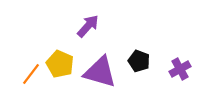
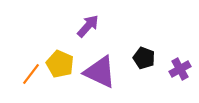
black pentagon: moved 5 px right, 3 px up
purple triangle: rotated 9 degrees clockwise
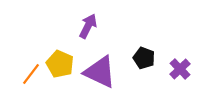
purple arrow: rotated 15 degrees counterclockwise
purple cross: rotated 15 degrees counterclockwise
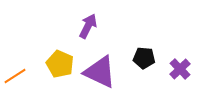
black pentagon: rotated 15 degrees counterclockwise
orange line: moved 16 px left, 2 px down; rotated 20 degrees clockwise
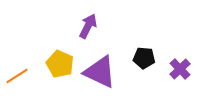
orange line: moved 2 px right
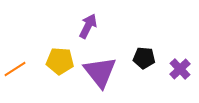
yellow pentagon: moved 3 px up; rotated 20 degrees counterclockwise
purple triangle: rotated 27 degrees clockwise
orange line: moved 2 px left, 7 px up
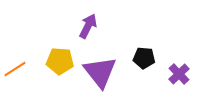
purple cross: moved 1 px left, 5 px down
